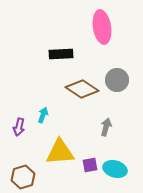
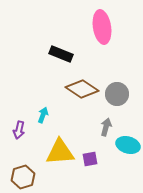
black rectangle: rotated 25 degrees clockwise
gray circle: moved 14 px down
purple arrow: moved 3 px down
purple square: moved 6 px up
cyan ellipse: moved 13 px right, 24 px up
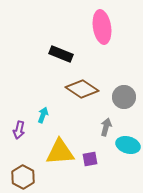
gray circle: moved 7 px right, 3 px down
brown hexagon: rotated 15 degrees counterclockwise
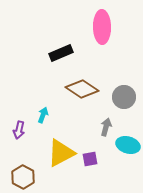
pink ellipse: rotated 8 degrees clockwise
black rectangle: moved 1 px up; rotated 45 degrees counterclockwise
yellow triangle: moved 1 px right, 1 px down; rotated 24 degrees counterclockwise
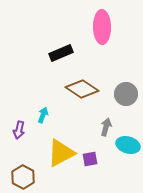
gray circle: moved 2 px right, 3 px up
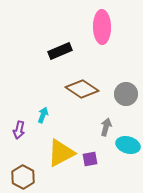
black rectangle: moved 1 px left, 2 px up
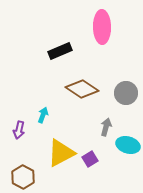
gray circle: moved 1 px up
purple square: rotated 21 degrees counterclockwise
